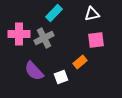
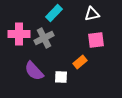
white square: rotated 24 degrees clockwise
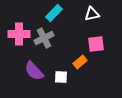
pink square: moved 4 px down
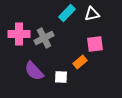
cyan rectangle: moved 13 px right
pink square: moved 1 px left
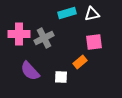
cyan rectangle: rotated 30 degrees clockwise
pink square: moved 1 px left, 2 px up
purple semicircle: moved 4 px left
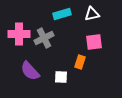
cyan rectangle: moved 5 px left, 1 px down
orange rectangle: rotated 32 degrees counterclockwise
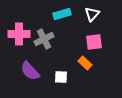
white triangle: rotated 35 degrees counterclockwise
gray cross: moved 1 px down
orange rectangle: moved 5 px right, 1 px down; rotated 64 degrees counterclockwise
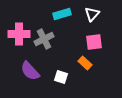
white square: rotated 16 degrees clockwise
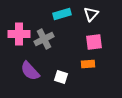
white triangle: moved 1 px left
orange rectangle: moved 3 px right, 1 px down; rotated 48 degrees counterclockwise
